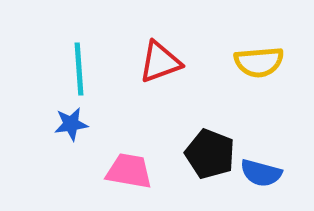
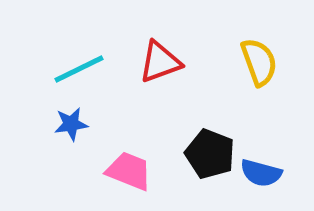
yellow semicircle: rotated 105 degrees counterclockwise
cyan line: rotated 68 degrees clockwise
pink trapezoid: rotated 12 degrees clockwise
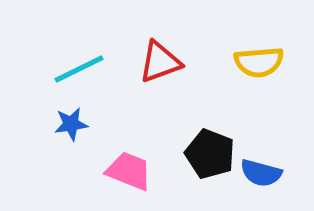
yellow semicircle: rotated 105 degrees clockwise
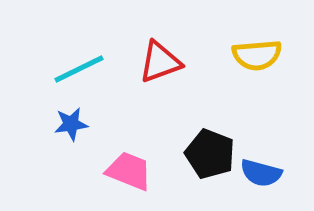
yellow semicircle: moved 2 px left, 7 px up
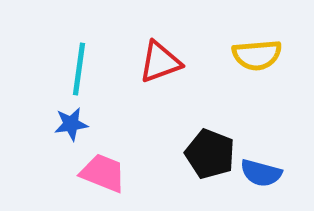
cyan line: rotated 56 degrees counterclockwise
pink trapezoid: moved 26 px left, 2 px down
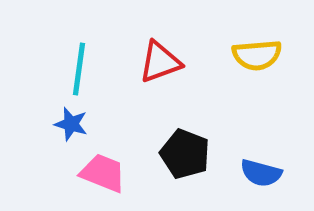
blue star: rotated 24 degrees clockwise
black pentagon: moved 25 px left
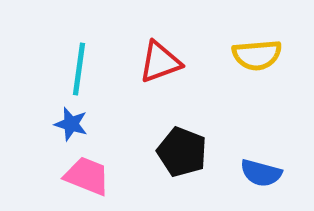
black pentagon: moved 3 px left, 2 px up
pink trapezoid: moved 16 px left, 3 px down
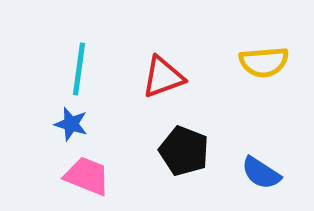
yellow semicircle: moved 7 px right, 7 px down
red triangle: moved 3 px right, 15 px down
black pentagon: moved 2 px right, 1 px up
blue semicircle: rotated 18 degrees clockwise
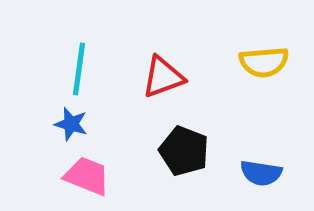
blue semicircle: rotated 24 degrees counterclockwise
